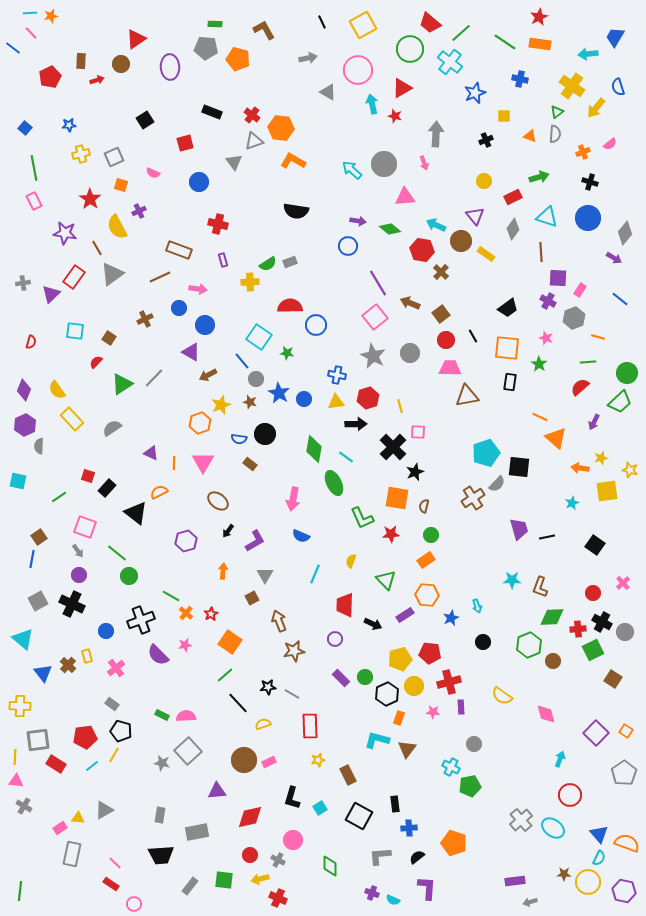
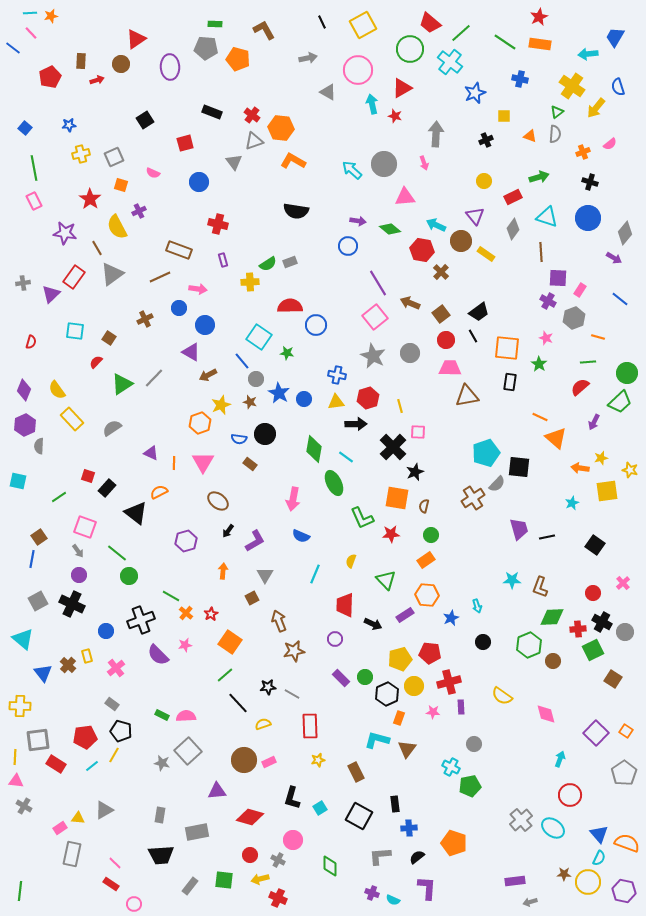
black trapezoid at (508, 308): moved 29 px left, 4 px down
brown rectangle at (348, 775): moved 8 px right, 3 px up
red diamond at (250, 817): rotated 28 degrees clockwise
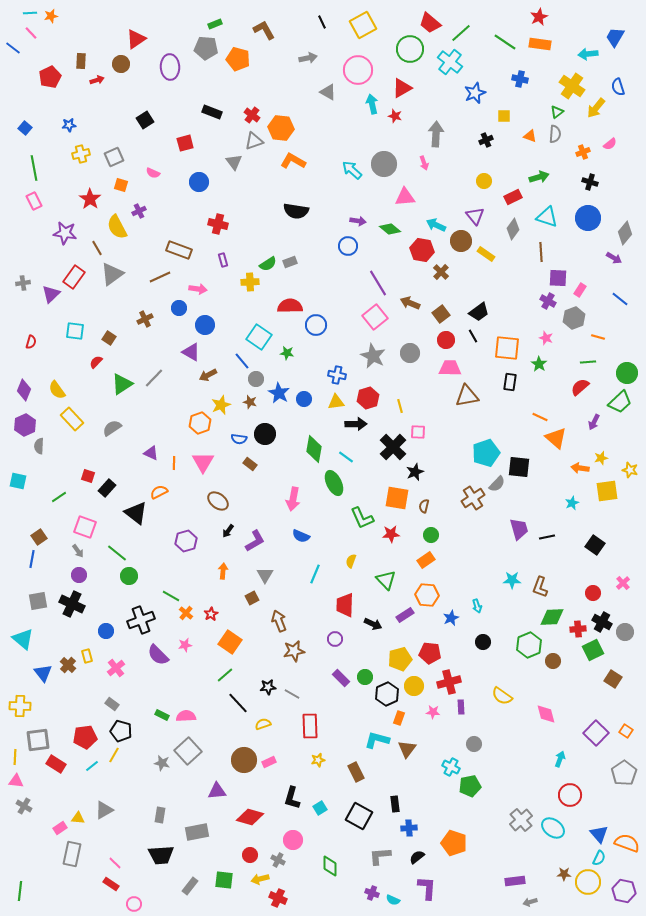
green rectangle at (215, 24): rotated 24 degrees counterclockwise
gray square at (38, 601): rotated 18 degrees clockwise
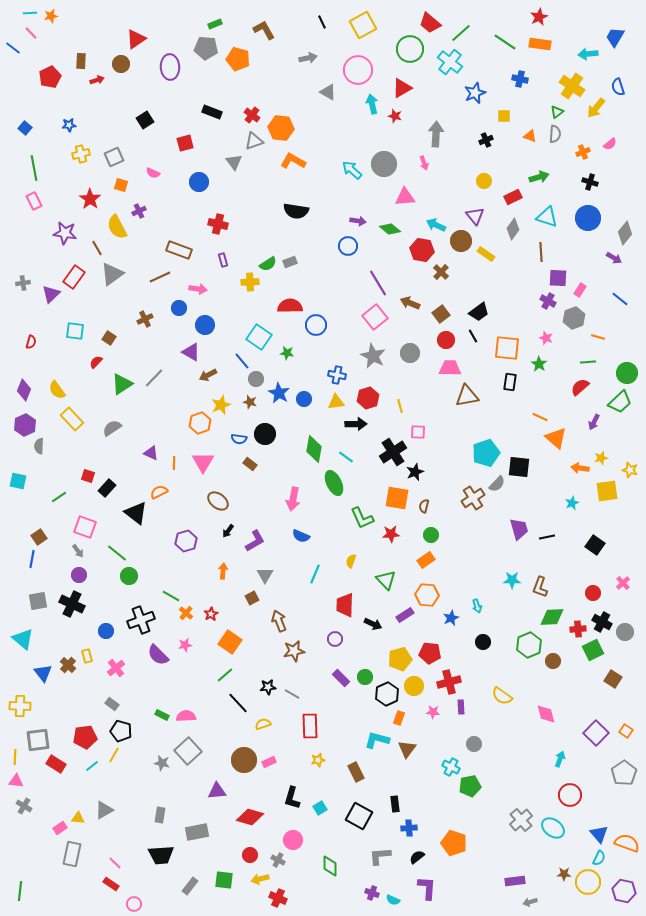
black cross at (393, 447): moved 5 px down; rotated 12 degrees clockwise
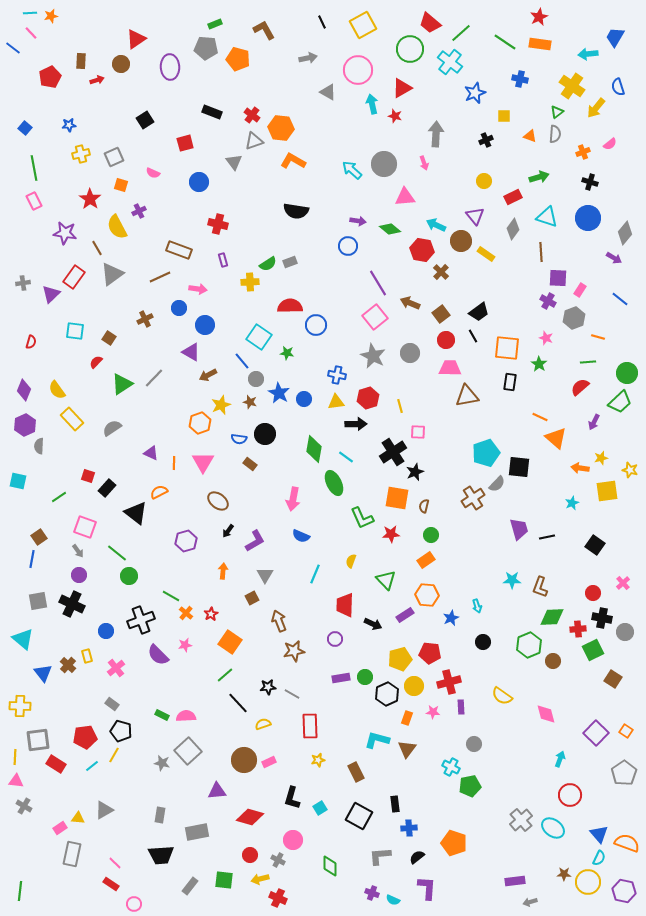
black cross at (602, 622): moved 4 px up; rotated 18 degrees counterclockwise
purple rectangle at (341, 678): rotated 54 degrees counterclockwise
orange rectangle at (399, 718): moved 8 px right
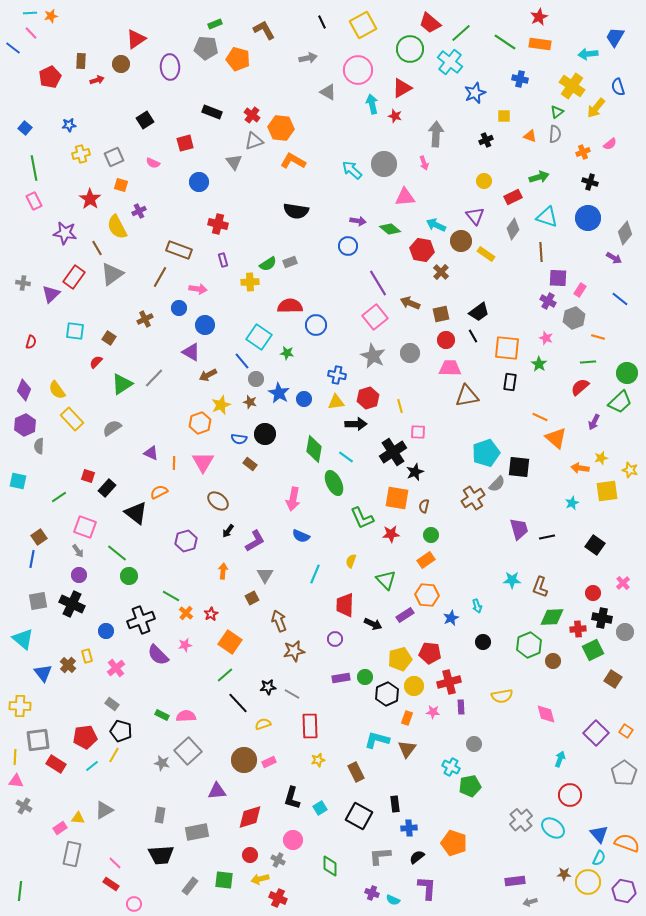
pink semicircle at (153, 173): moved 10 px up
brown line at (160, 277): rotated 35 degrees counterclockwise
gray cross at (23, 283): rotated 16 degrees clockwise
brown square at (441, 314): rotated 24 degrees clockwise
yellow semicircle at (502, 696): rotated 45 degrees counterclockwise
red diamond at (250, 817): rotated 32 degrees counterclockwise
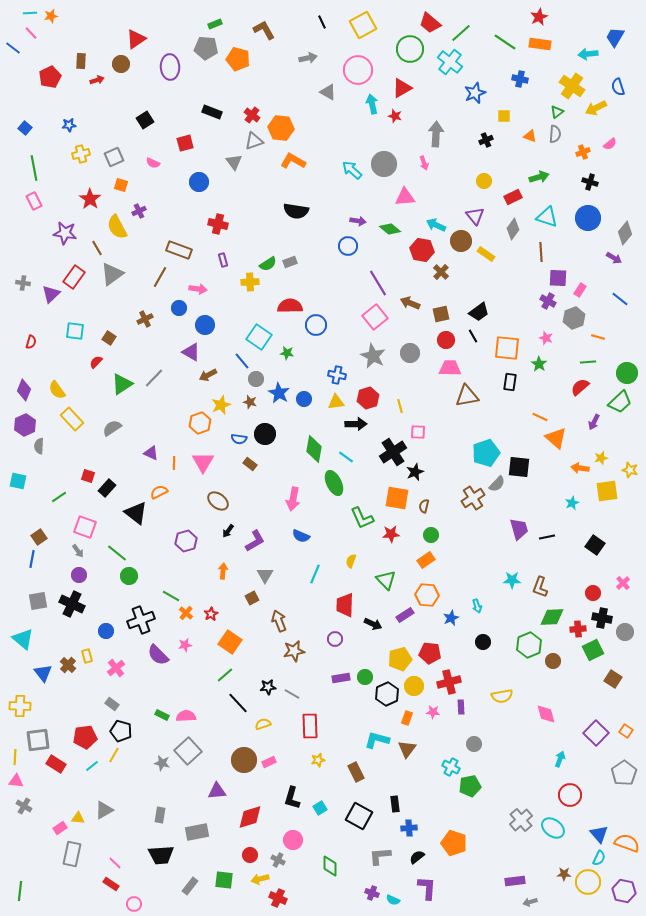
yellow arrow at (596, 108): rotated 25 degrees clockwise
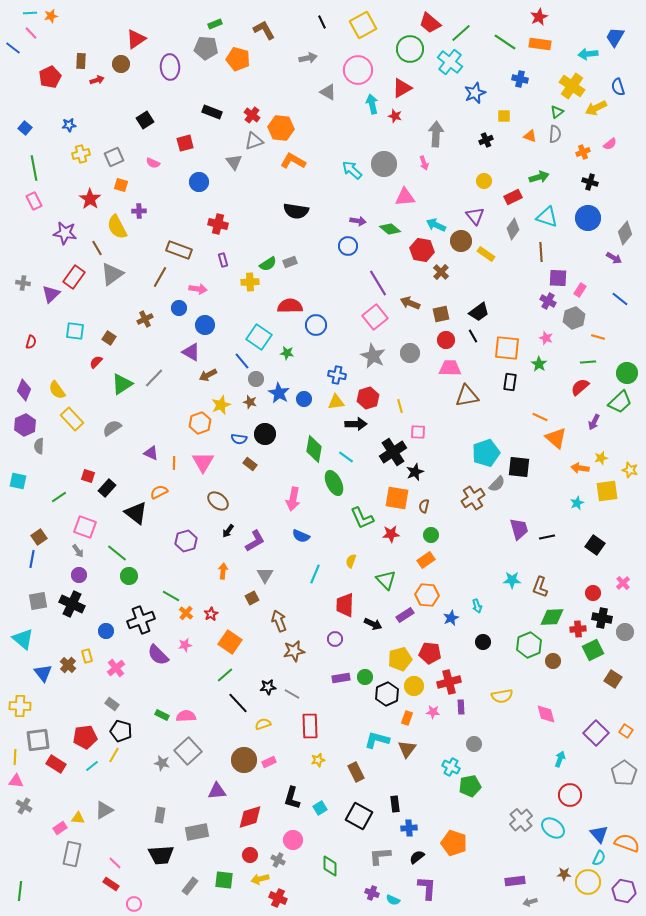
purple cross at (139, 211): rotated 24 degrees clockwise
cyan star at (572, 503): moved 5 px right
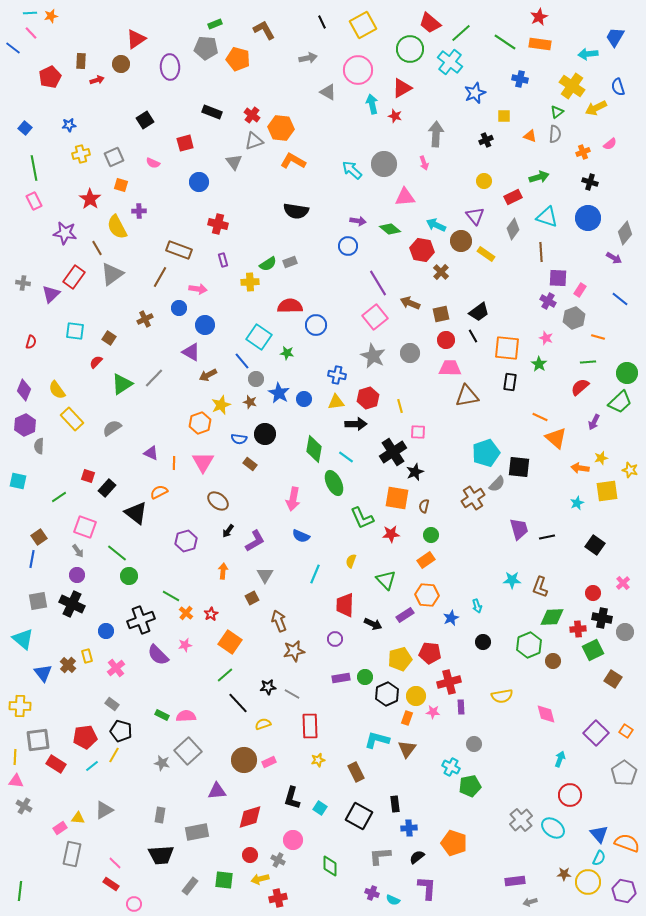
purple circle at (79, 575): moved 2 px left
yellow circle at (414, 686): moved 2 px right, 10 px down
cyan square at (320, 808): rotated 24 degrees counterclockwise
red cross at (278, 898): rotated 36 degrees counterclockwise
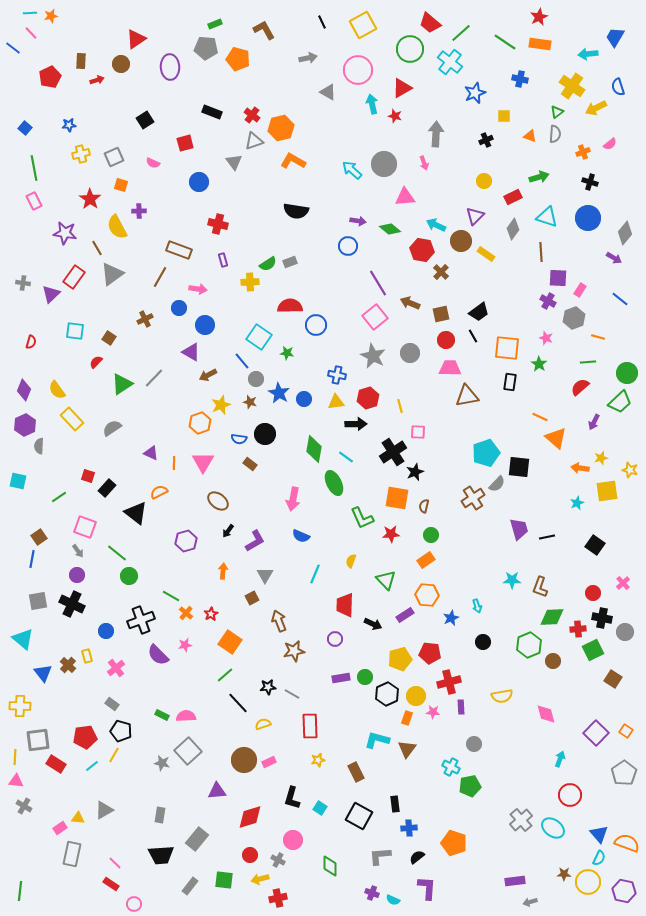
orange hexagon at (281, 128): rotated 20 degrees counterclockwise
purple triangle at (475, 216): rotated 24 degrees clockwise
gray rectangle at (197, 832): moved 7 px down; rotated 40 degrees counterclockwise
